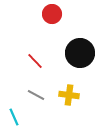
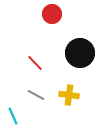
red line: moved 2 px down
cyan line: moved 1 px left, 1 px up
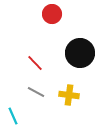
gray line: moved 3 px up
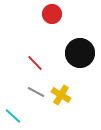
yellow cross: moved 8 px left; rotated 24 degrees clockwise
cyan line: rotated 24 degrees counterclockwise
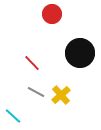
red line: moved 3 px left
yellow cross: rotated 18 degrees clockwise
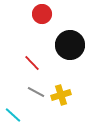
red circle: moved 10 px left
black circle: moved 10 px left, 8 px up
yellow cross: rotated 24 degrees clockwise
cyan line: moved 1 px up
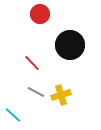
red circle: moved 2 px left
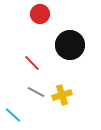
yellow cross: moved 1 px right
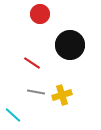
red line: rotated 12 degrees counterclockwise
gray line: rotated 18 degrees counterclockwise
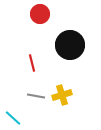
red line: rotated 42 degrees clockwise
gray line: moved 4 px down
cyan line: moved 3 px down
